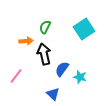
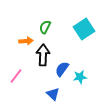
black arrow: moved 1 px left, 1 px down; rotated 15 degrees clockwise
cyan star: rotated 24 degrees counterclockwise
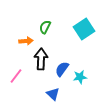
black arrow: moved 2 px left, 4 px down
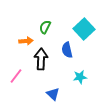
cyan square: rotated 10 degrees counterclockwise
blue semicircle: moved 5 px right, 19 px up; rotated 49 degrees counterclockwise
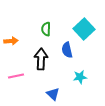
green semicircle: moved 1 px right, 2 px down; rotated 24 degrees counterclockwise
orange arrow: moved 15 px left
pink line: rotated 42 degrees clockwise
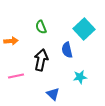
green semicircle: moved 5 px left, 2 px up; rotated 24 degrees counterclockwise
black arrow: moved 1 px down; rotated 10 degrees clockwise
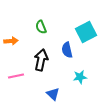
cyan square: moved 2 px right, 3 px down; rotated 15 degrees clockwise
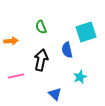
cyan square: rotated 10 degrees clockwise
cyan star: rotated 16 degrees counterclockwise
blue triangle: moved 2 px right
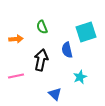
green semicircle: moved 1 px right
orange arrow: moved 5 px right, 2 px up
